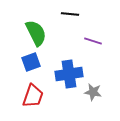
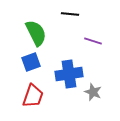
gray star: rotated 12 degrees clockwise
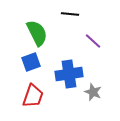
green semicircle: moved 1 px right
purple line: rotated 24 degrees clockwise
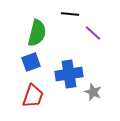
green semicircle: rotated 40 degrees clockwise
purple line: moved 8 px up
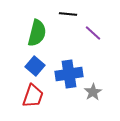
black line: moved 2 px left
blue square: moved 4 px right, 4 px down; rotated 30 degrees counterclockwise
gray star: rotated 18 degrees clockwise
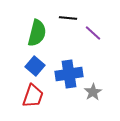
black line: moved 4 px down
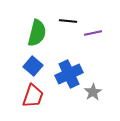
black line: moved 3 px down
purple line: rotated 54 degrees counterclockwise
blue square: moved 2 px left
blue cross: rotated 16 degrees counterclockwise
